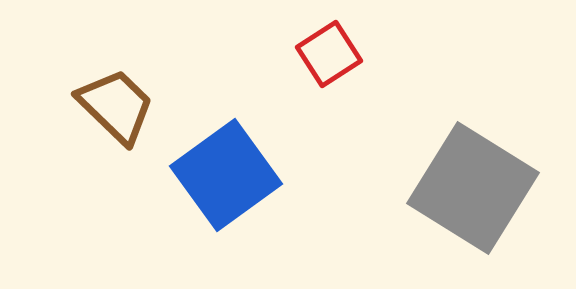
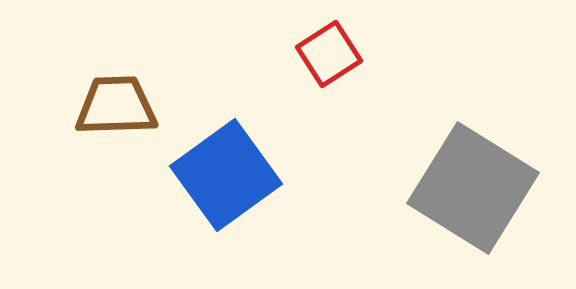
brown trapezoid: rotated 46 degrees counterclockwise
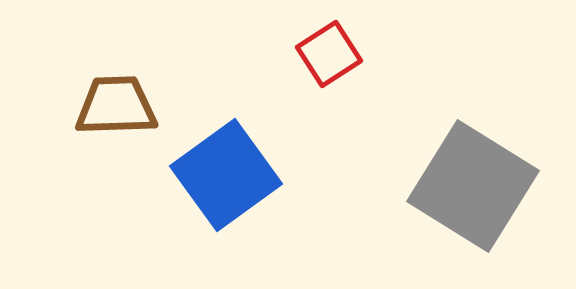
gray square: moved 2 px up
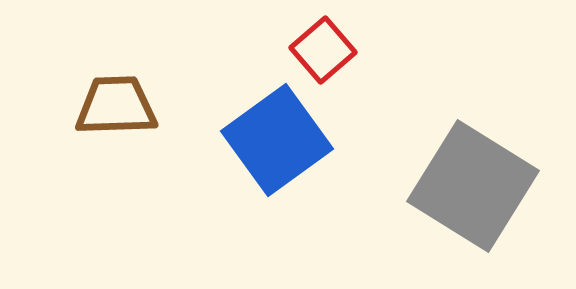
red square: moved 6 px left, 4 px up; rotated 8 degrees counterclockwise
blue square: moved 51 px right, 35 px up
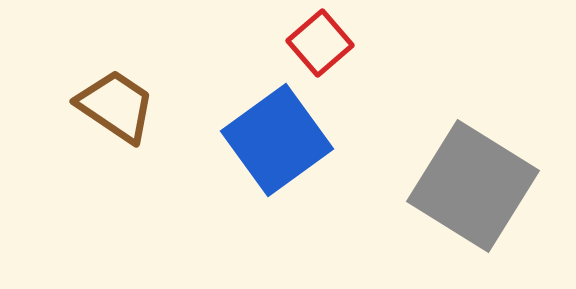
red square: moved 3 px left, 7 px up
brown trapezoid: rotated 36 degrees clockwise
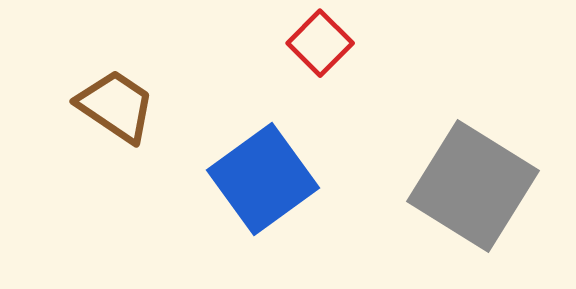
red square: rotated 4 degrees counterclockwise
blue square: moved 14 px left, 39 px down
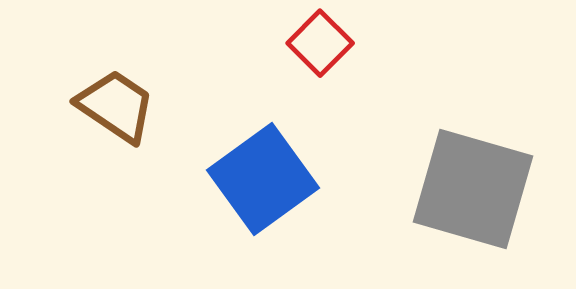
gray square: moved 3 px down; rotated 16 degrees counterclockwise
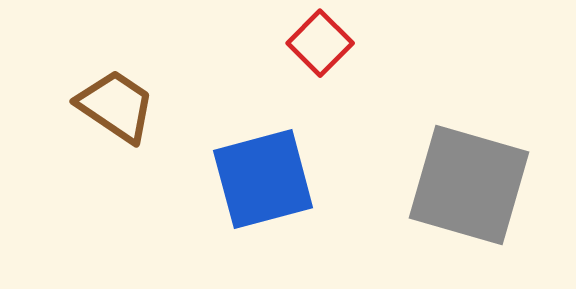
blue square: rotated 21 degrees clockwise
gray square: moved 4 px left, 4 px up
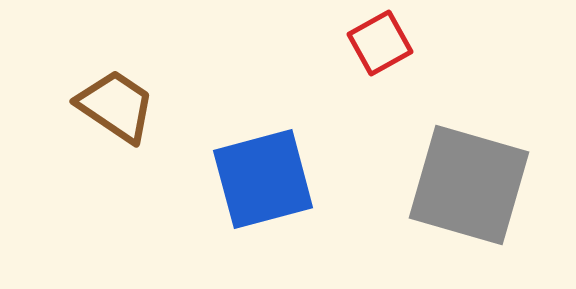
red square: moved 60 px right; rotated 16 degrees clockwise
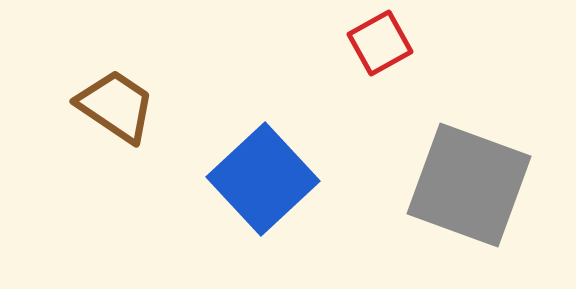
blue square: rotated 28 degrees counterclockwise
gray square: rotated 4 degrees clockwise
